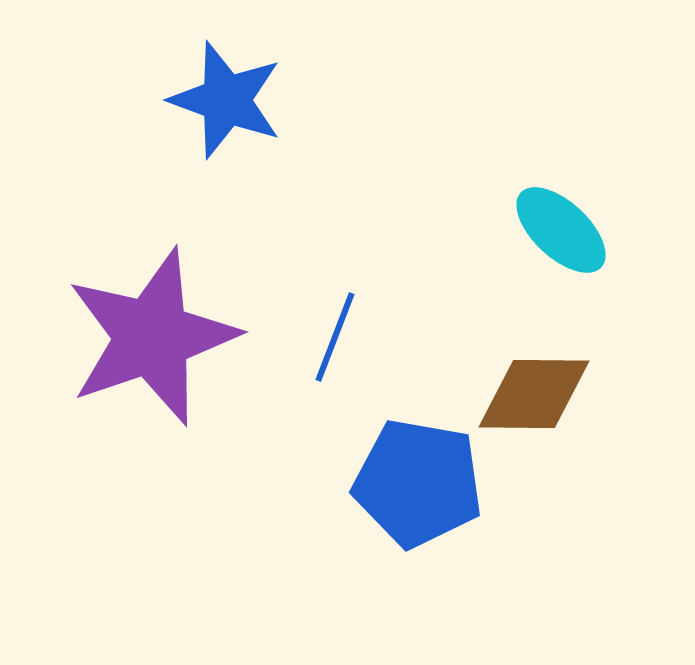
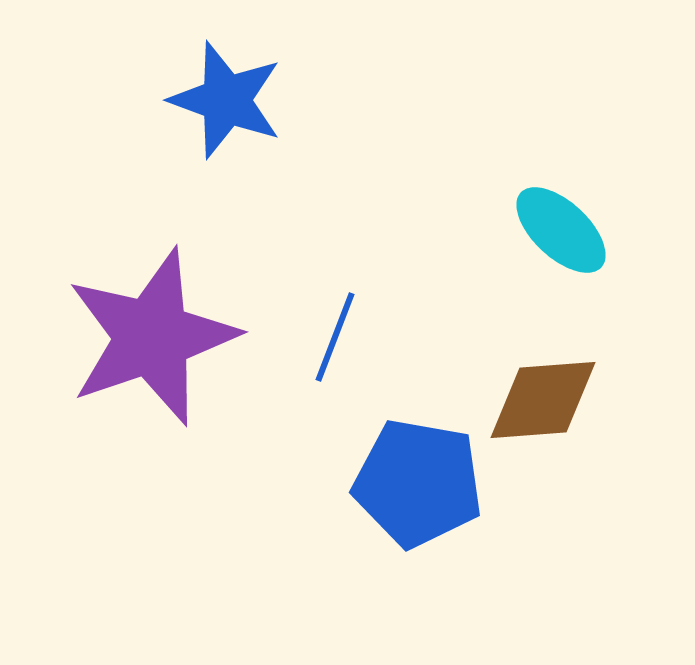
brown diamond: moved 9 px right, 6 px down; rotated 5 degrees counterclockwise
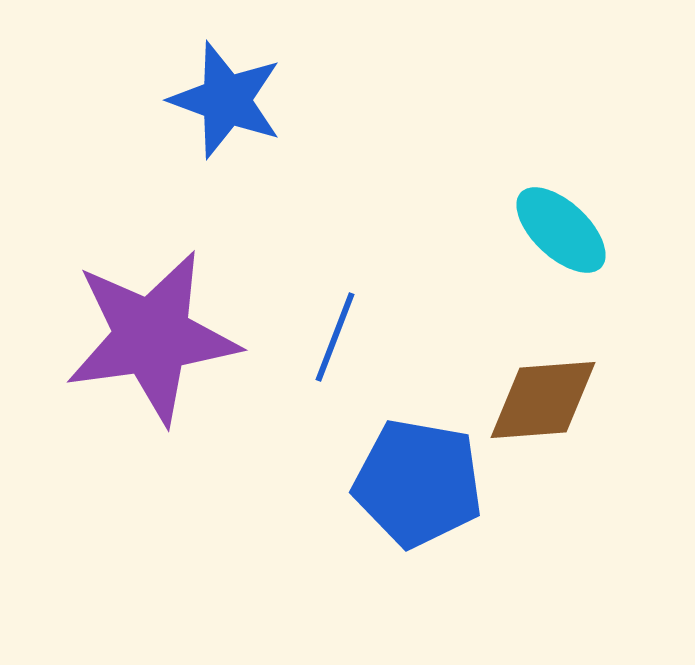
purple star: rotated 11 degrees clockwise
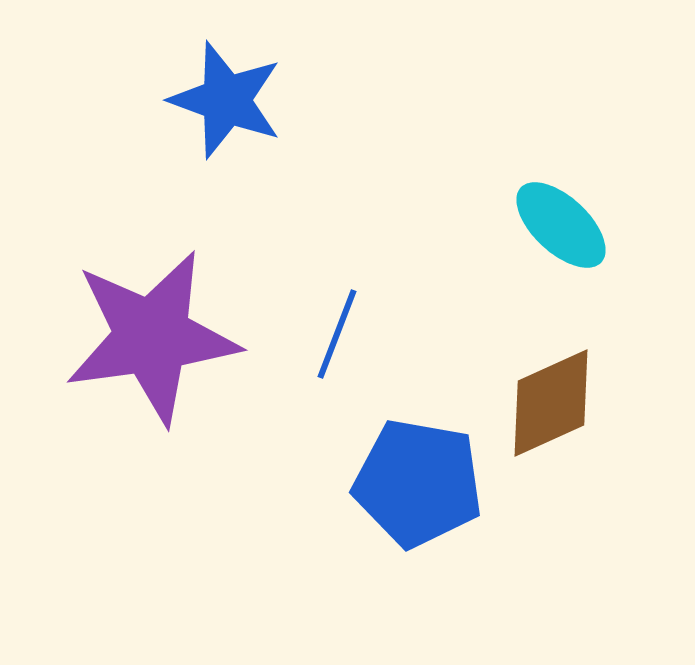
cyan ellipse: moved 5 px up
blue line: moved 2 px right, 3 px up
brown diamond: moved 8 px right, 3 px down; rotated 20 degrees counterclockwise
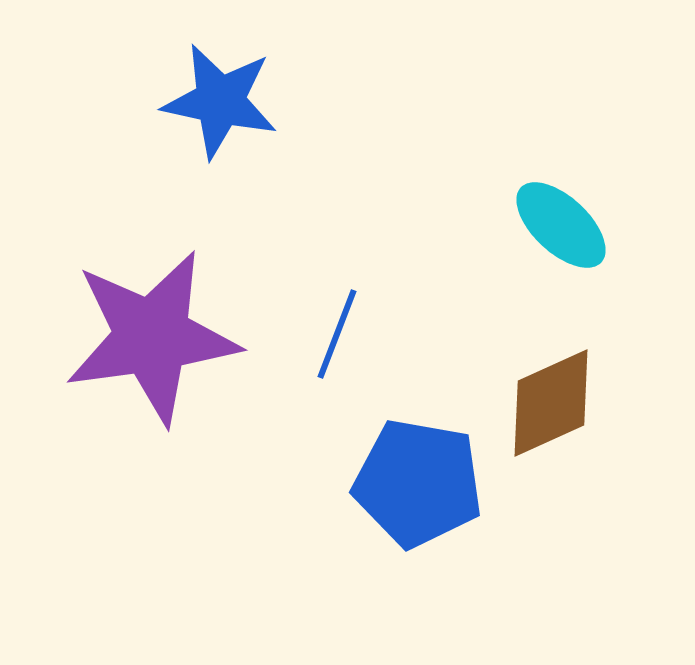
blue star: moved 6 px left, 1 px down; rotated 8 degrees counterclockwise
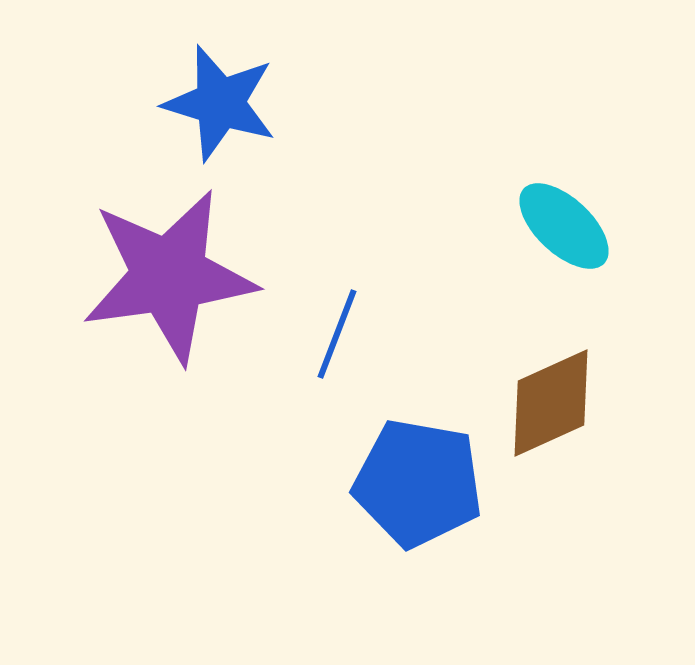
blue star: moved 2 px down; rotated 5 degrees clockwise
cyan ellipse: moved 3 px right, 1 px down
purple star: moved 17 px right, 61 px up
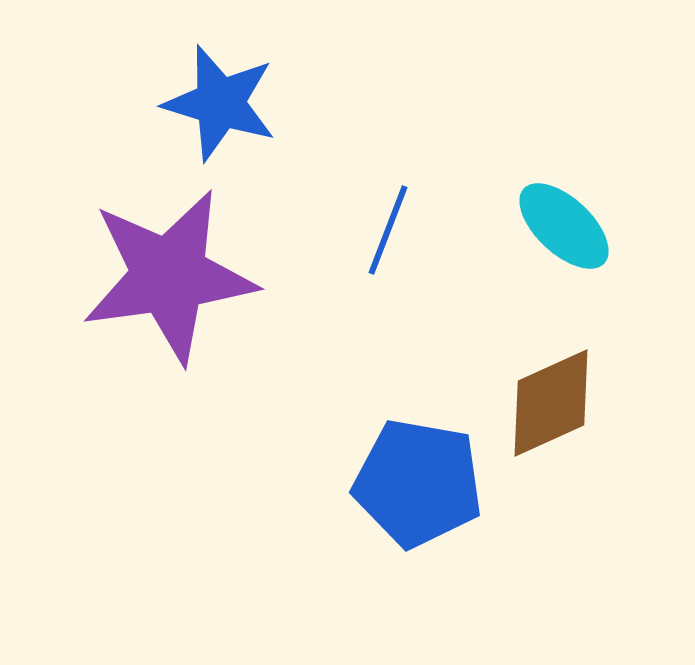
blue line: moved 51 px right, 104 px up
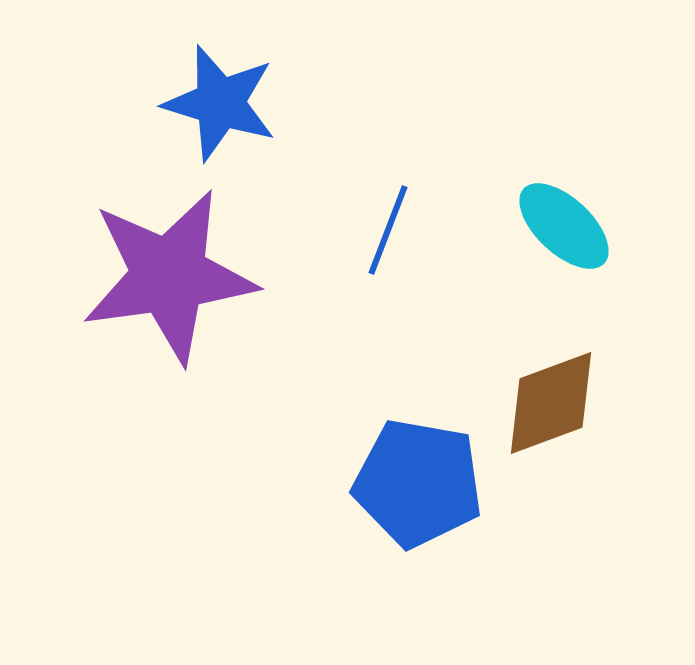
brown diamond: rotated 4 degrees clockwise
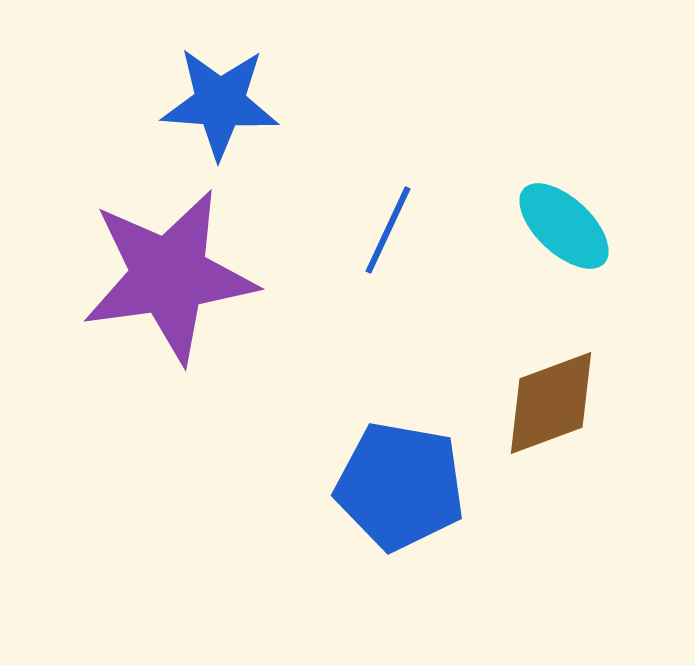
blue star: rotated 13 degrees counterclockwise
blue line: rotated 4 degrees clockwise
blue pentagon: moved 18 px left, 3 px down
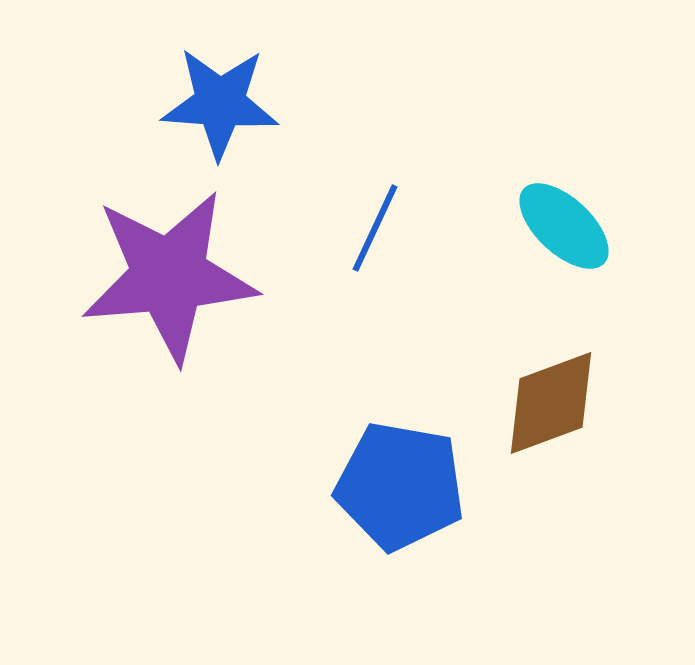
blue line: moved 13 px left, 2 px up
purple star: rotated 3 degrees clockwise
